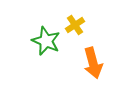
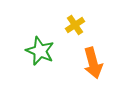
green star: moved 6 px left, 10 px down
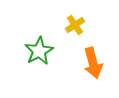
green star: moved 1 px left; rotated 20 degrees clockwise
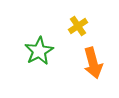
yellow cross: moved 3 px right, 1 px down
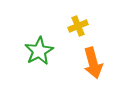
yellow cross: rotated 12 degrees clockwise
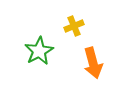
yellow cross: moved 4 px left
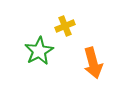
yellow cross: moved 9 px left
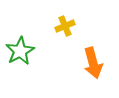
green star: moved 19 px left
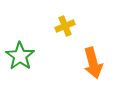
green star: moved 5 px down; rotated 8 degrees counterclockwise
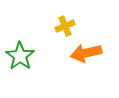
orange arrow: moved 7 px left, 10 px up; rotated 92 degrees clockwise
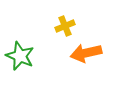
green star: rotated 12 degrees counterclockwise
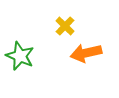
yellow cross: rotated 24 degrees counterclockwise
